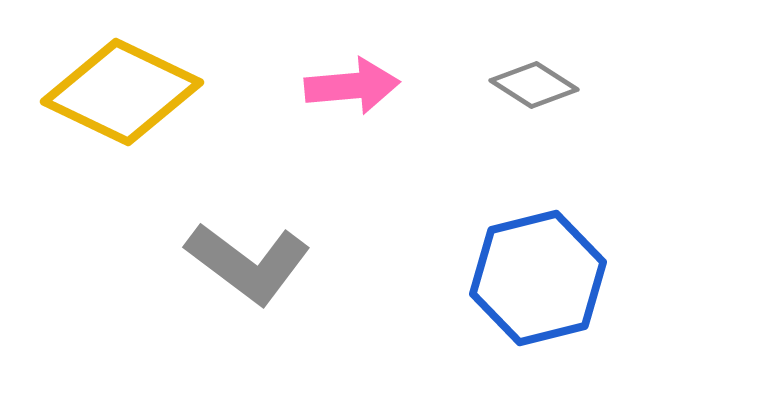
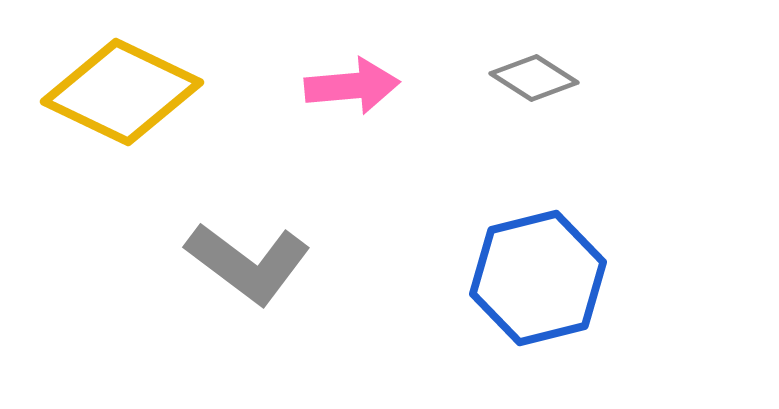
gray diamond: moved 7 px up
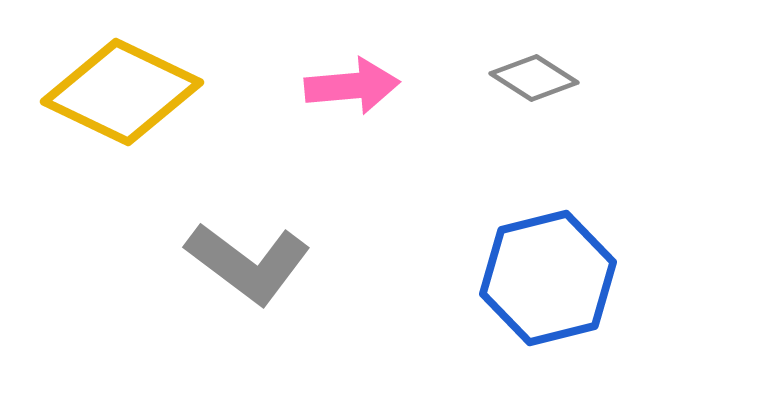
blue hexagon: moved 10 px right
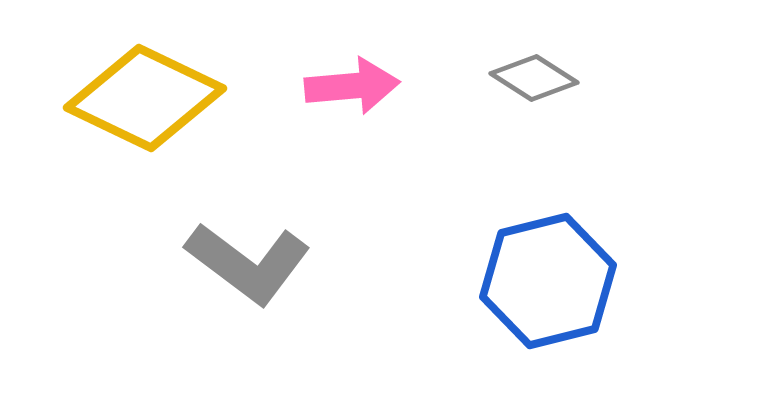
yellow diamond: moved 23 px right, 6 px down
blue hexagon: moved 3 px down
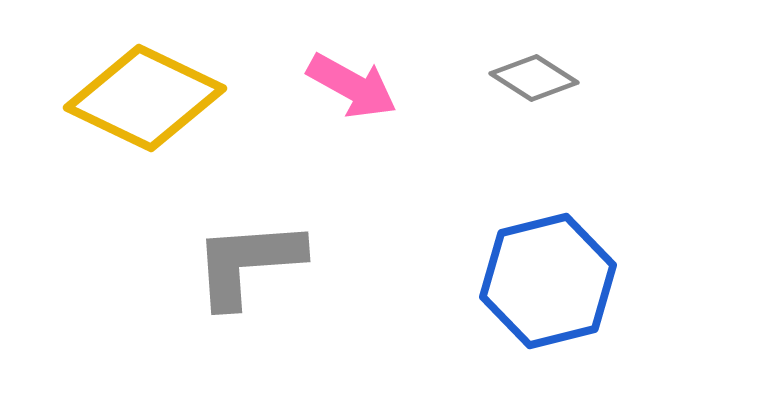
pink arrow: rotated 34 degrees clockwise
gray L-shape: rotated 139 degrees clockwise
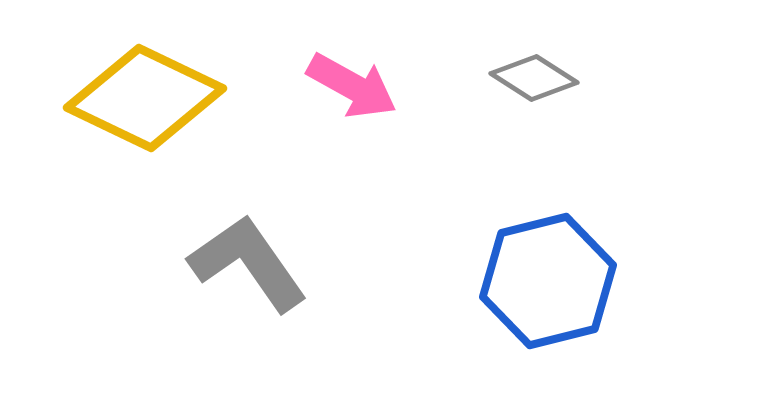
gray L-shape: rotated 59 degrees clockwise
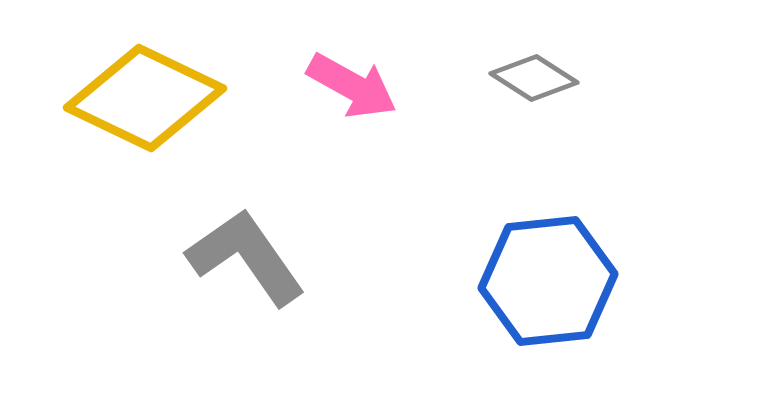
gray L-shape: moved 2 px left, 6 px up
blue hexagon: rotated 8 degrees clockwise
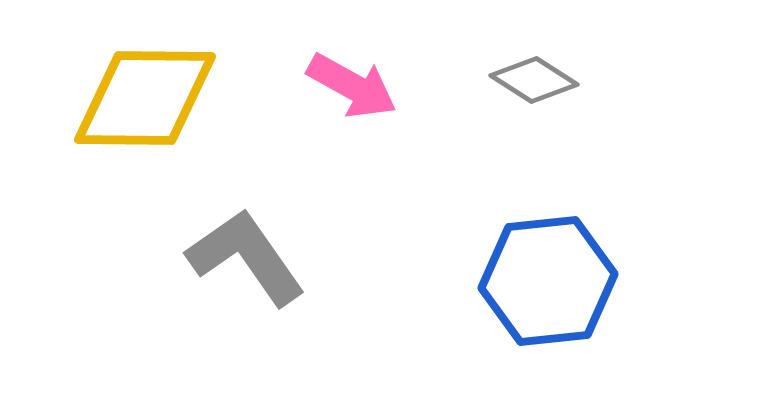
gray diamond: moved 2 px down
yellow diamond: rotated 25 degrees counterclockwise
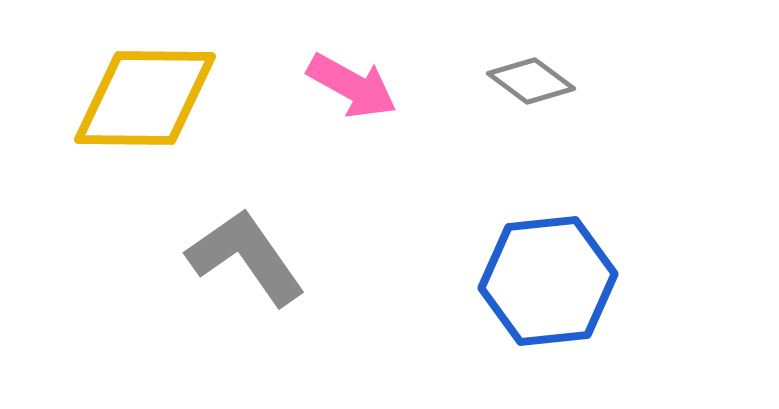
gray diamond: moved 3 px left, 1 px down; rotated 4 degrees clockwise
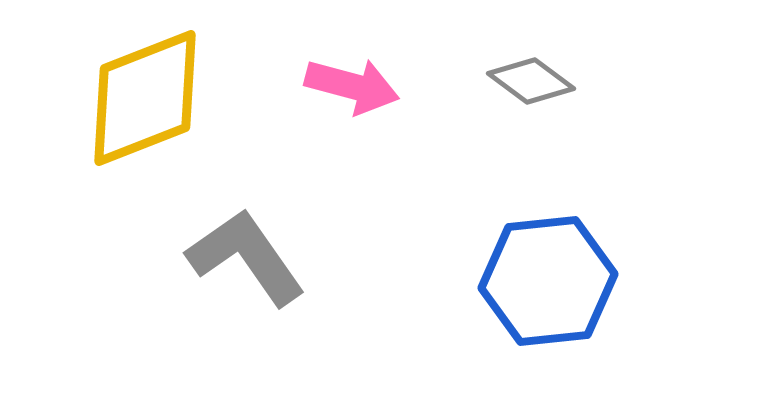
pink arrow: rotated 14 degrees counterclockwise
yellow diamond: rotated 22 degrees counterclockwise
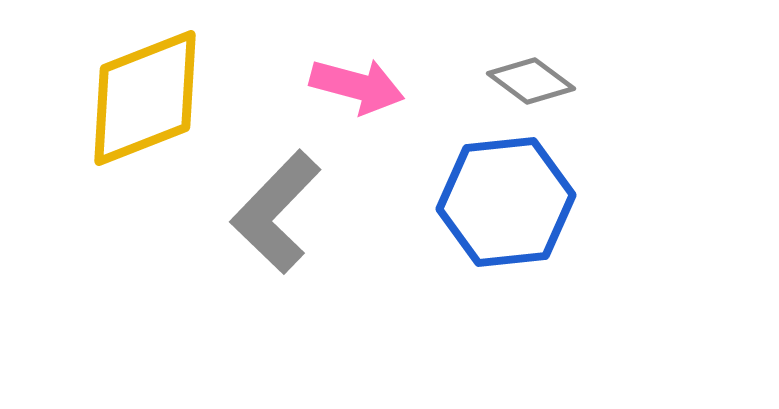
pink arrow: moved 5 px right
gray L-shape: moved 30 px right, 45 px up; rotated 101 degrees counterclockwise
blue hexagon: moved 42 px left, 79 px up
